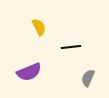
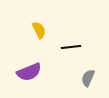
yellow semicircle: moved 3 px down
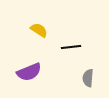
yellow semicircle: rotated 30 degrees counterclockwise
gray semicircle: rotated 18 degrees counterclockwise
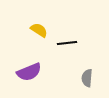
black line: moved 4 px left, 4 px up
gray semicircle: moved 1 px left
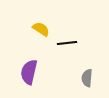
yellow semicircle: moved 2 px right, 1 px up
purple semicircle: rotated 125 degrees clockwise
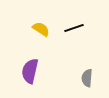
black line: moved 7 px right, 15 px up; rotated 12 degrees counterclockwise
purple semicircle: moved 1 px right, 1 px up
